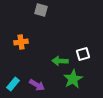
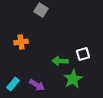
gray square: rotated 16 degrees clockwise
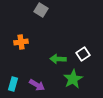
white square: rotated 16 degrees counterclockwise
green arrow: moved 2 px left, 2 px up
cyan rectangle: rotated 24 degrees counterclockwise
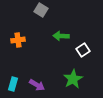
orange cross: moved 3 px left, 2 px up
white square: moved 4 px up
green arrow: moved 3 px right, 23 px up
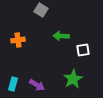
white square: rotated 24 degrees clockwise
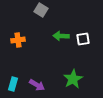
white square: moved 11 px up
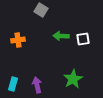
purple arrow: rotated 133 degrees counterclockwise
